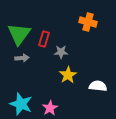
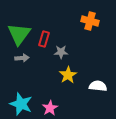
orange cross: moved 2 px right, 1 px up
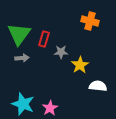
yellow star: moved 12 px right, 10 px up
cyan star: moved 2 px right
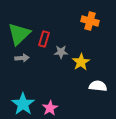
green triangle: rotated 10 degrees clockwise
yellow star: moved 1 px right, 3 px up
cyan star: rotated 15 degrees clockwise
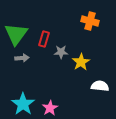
green triangle: moved 3 px left; rotated 10 degrees counterclockwise
white semicircle: moved 2 px right
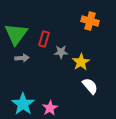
white semicircle: moved 10 px left; rotated 42 degrees clockwise
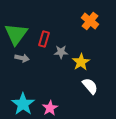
orange cross: rotated 24 degrees clockwise
gray arrow: rotated 16 degrees clockwise
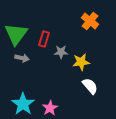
yellow star: rotated 24 degrees clockwise
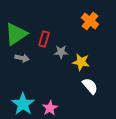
green triangle: rotated 20 degrees clockwise
yellow star: rotated 18 degrees clockwise
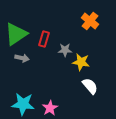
gray star: moved 4 px right, 2 px up
cyan star: rotated 30 degrees counterclockwise
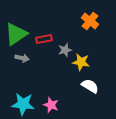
red rectangle: rotated 63 degrees clockwise
gray star: rotated 16 degrees counterclockwise
white semicircle: rotated 18 degrees counterclockwise
pink star: moved 1 px right, 3 px up; rotated 21 degrees counterclockwise
